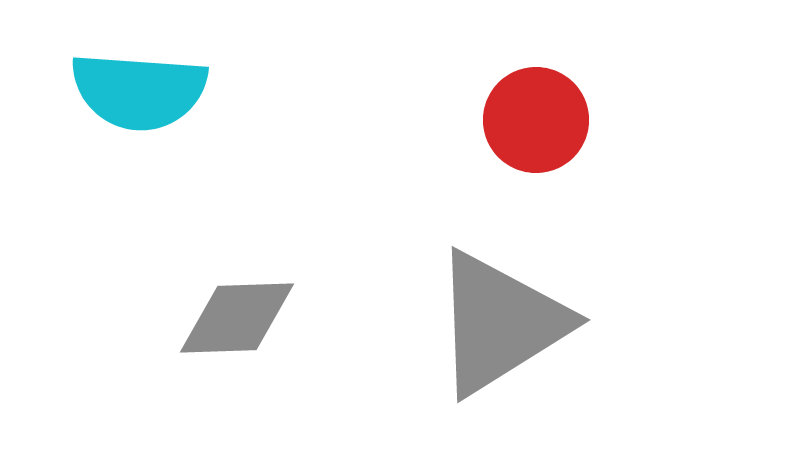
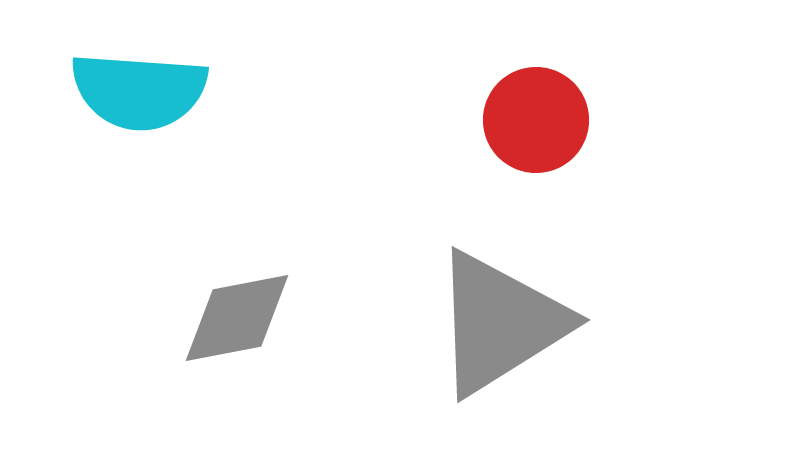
gray diamond: rotated 9 degrees counterclockwise
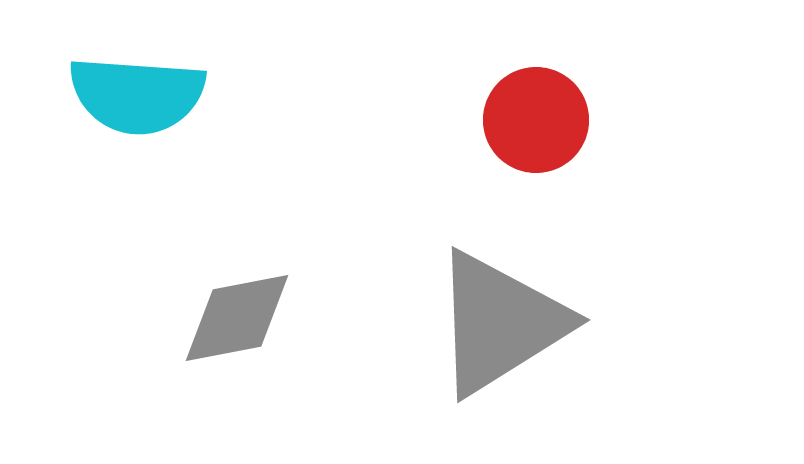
cyan semicircle: moved 2 px left, 4 px down
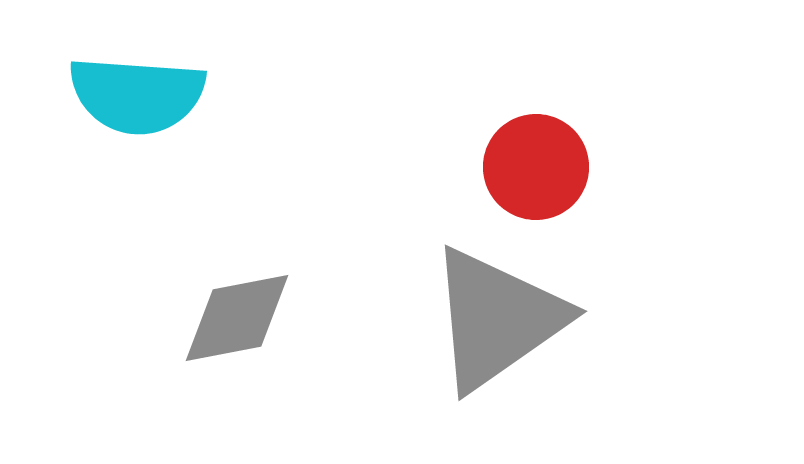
red circle: moved 47 px down
gray triangle: moved 3 px left, 4 px up; rotated 3 degrees counterclockwise
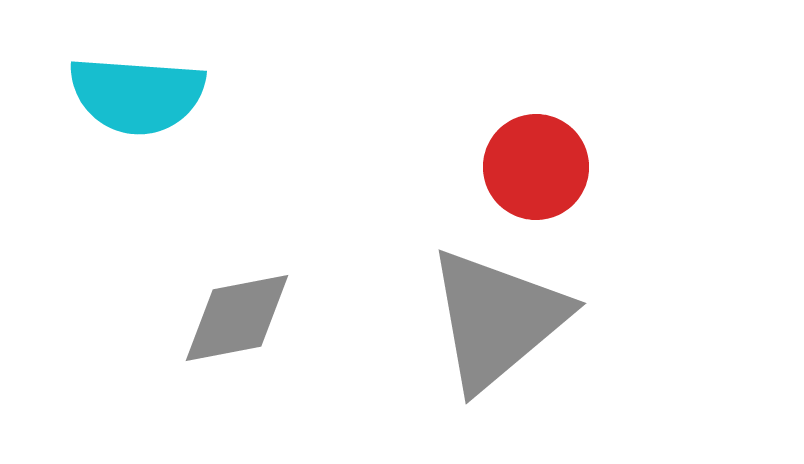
gray triangle: rotated 5 degrees counterclockwise
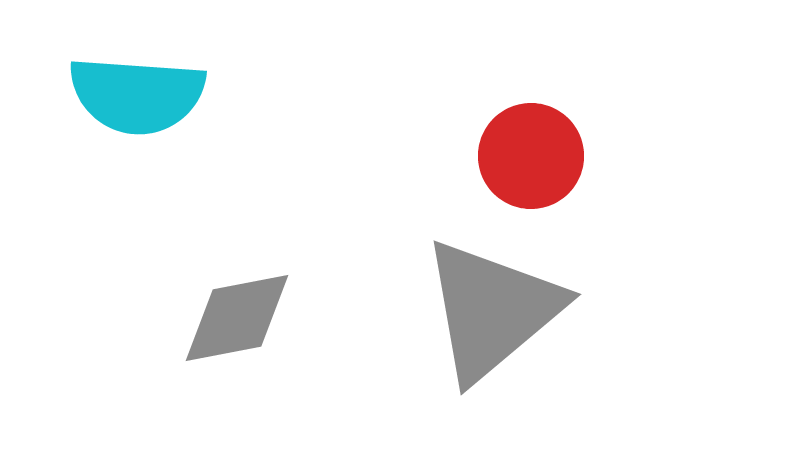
red circle: moved 5 px left, 11 px up
gray triangle: moved 5 px left, 9 px up
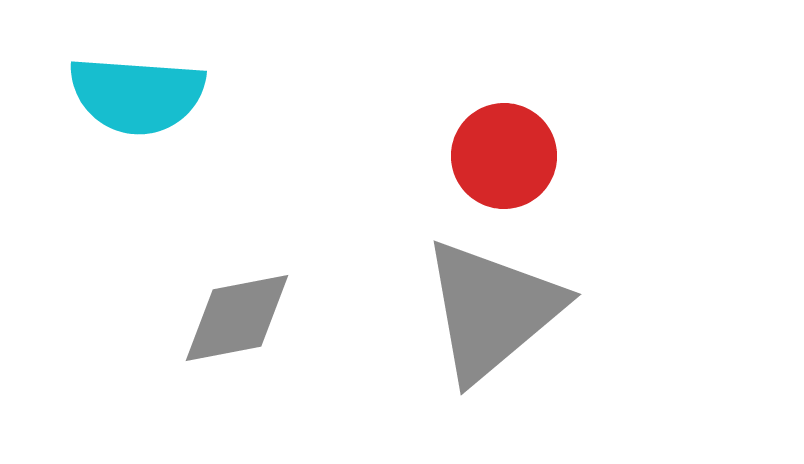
red circle: moved 27 px left
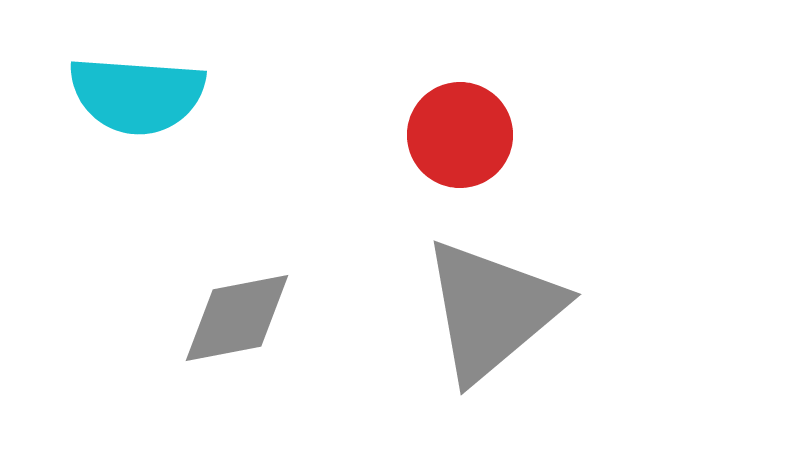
red circle: moved 44 px left, 21 px up
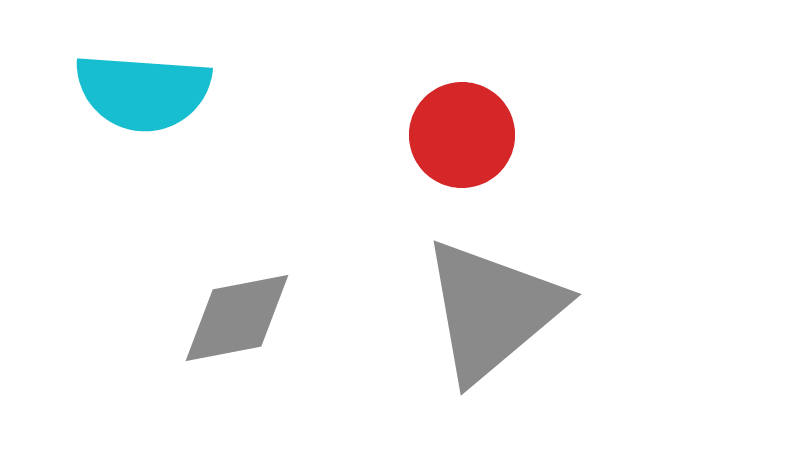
cyan semicircle: moved 6 px right, 3 px up
red circle: moved 2 px right
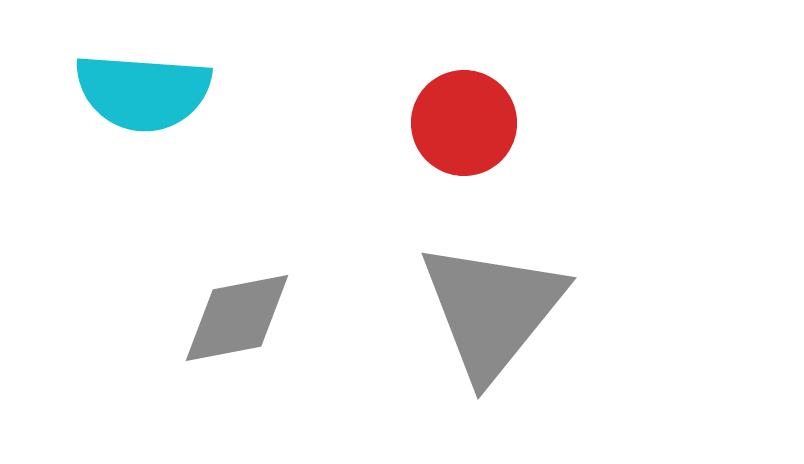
red circle: moved 2 px right, 12 px up
gray triangle: rotated 11 degrees counterclockwise
